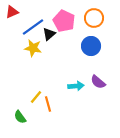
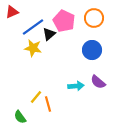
blue circle: moved 1 px right, 4 px down
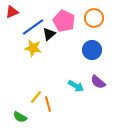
cyan arrow: rotated 35 degrees clockwise
green semicircle: rotated 24 degrees counterclockwise
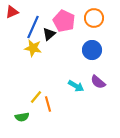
blue line: rotated 30 degrees counterclockwise
green semicircle: moved 2 px right; rotated 40 degrees counterclockwise
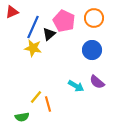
purple semicircle: moved 1 px left
